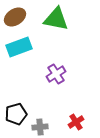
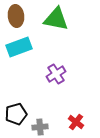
brown ellipse: moved 1 px right, 1 px up; rotated 65 degrees counterclockwise
red cross: rotated 21 degrees counterclockwise
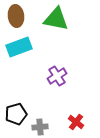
purple cross: moved 1 px right, 2 px down
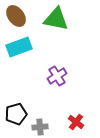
brown ellipse: rotated 30 degrees counterclockwise
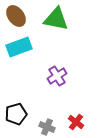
gray cross: moved 7 px right; rotated 28 degrees clockwise
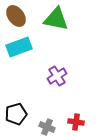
red cross: rotated 28 degrees counterclockwise
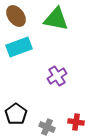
black pentagon: rotated 20 degrees counterclockwise
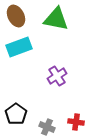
brown ellipse: rotated 10 degrees clockwise
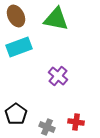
purple cross: moved 1 px right; rotated 18 degrees counterclockwise
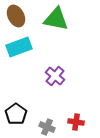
purple cross: moved 3 px left
